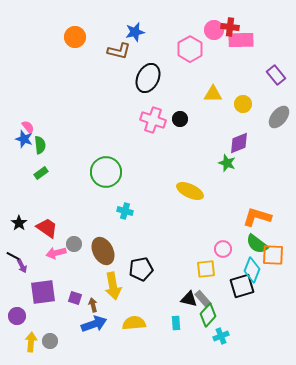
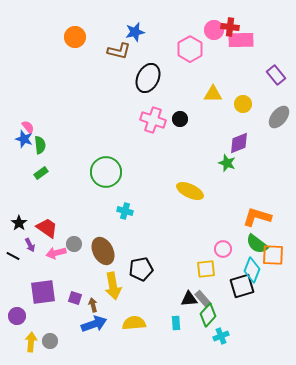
purple arrow at (22, 266): moved 8 px right, 21 px up
black triangle at (189, 299): rotated 18 degrees counterclockwise
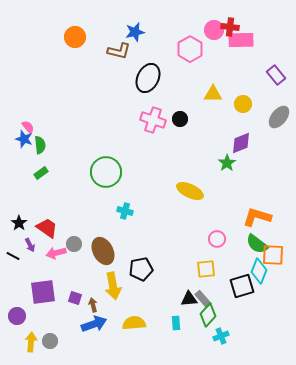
purple diamond at (239, 143): moved 2 px right
green star at (227, 163): rotated 18 degrees clockwise
pink circle at (223, 249): moved 6 px left, 10 px up
cyan diamond at (252, 270): moved 7 px right, 1 px down
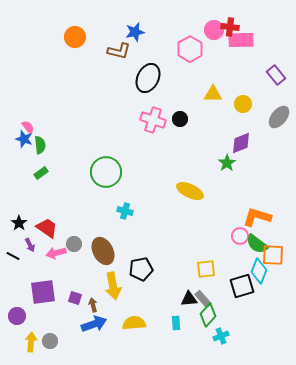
pink circle at (217, 239): moved 23 px right, 3 px up
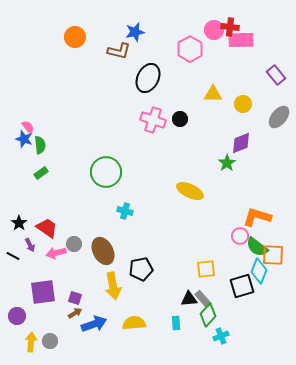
green semicircle at (257, 244): moved 3 px down
brown arrow at (93, 305): moved 18 px left, 8 px down; rotated 72 degrees clockwise
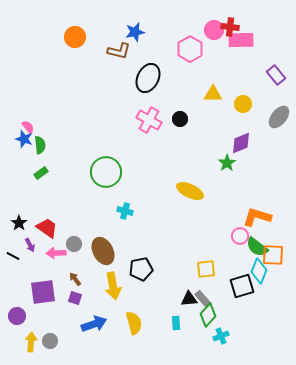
pink cross at (153, 120): moved 4 px left; rotated 10 degrees clockwise
pink arrow at (56, 253): rotated 12 degrees clockwise
brown arrow at (75, 313): moved 34 px up; rotated 96 degrees counterclockwise
yellow semicircle at (134, 323): rotated 80 degrees clockwise
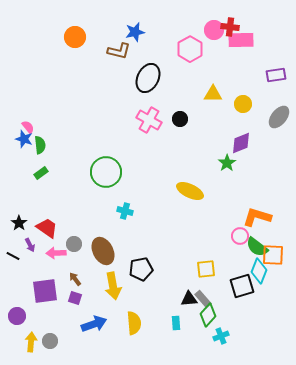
purple rectangle at (276, 75): rotated 60 degrees counterclockwise
purple square at (43, 292): moved 2 px right, 1 px up
yellow semicircle at (134, 323): rotated 10 degrees clockwise
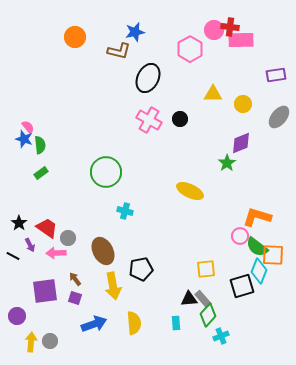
gray circle at (74, 244): moved 6 px left, 6 px up
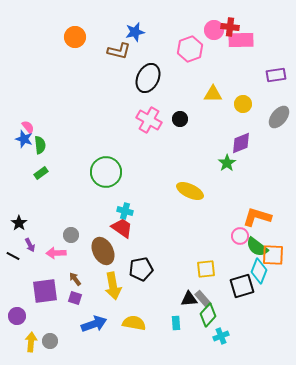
pink hexagon at (190, 49): rotated 10 degrees clockwise
red trapezoid at (47, 228): moved 75 px right
gray circle at (68, 238): moved 3 px right, 3 px up
yellow semicircle at (134, 323): rotated 75 degrees counterclockwise
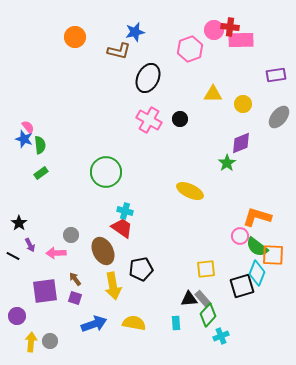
cyan diamond at (259, 271): moved 2 px left, 2 px down
